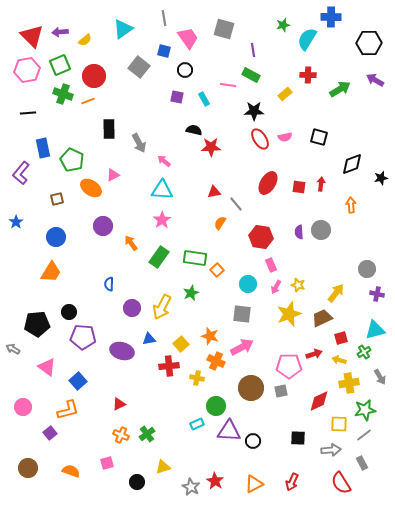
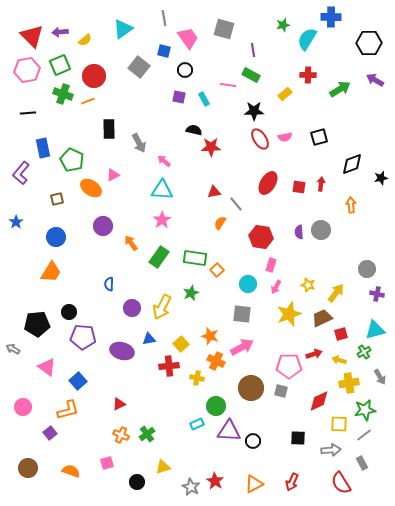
purple square at (177, 97): moved 2 px right
black square at (319, 137): rotated 30 degrees counterclockwise
pink rectangle at (271, 265): rotated 40 degrees clockwise
yellow star at (298, 285): moved 10 px right
red square at (341, 338): moved 4 px up
gray square at (281, 391): rotated 24 degrees clockwise
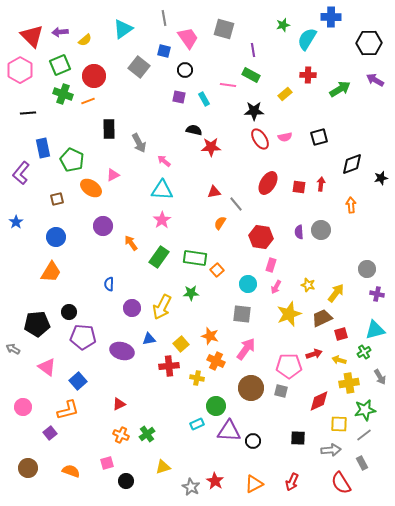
pink hexagon at (27, 70): moved 7 px left; rotated 20 degrees counterclockwise
green star at (191, 293): rotated 21 degrees clockwise
pink arrow at (242, 347): moved 4 px right, 2 px down; rotated 25 degrees counterclockwise
black circle at (137, 482): moved 11 px left, 1 px up
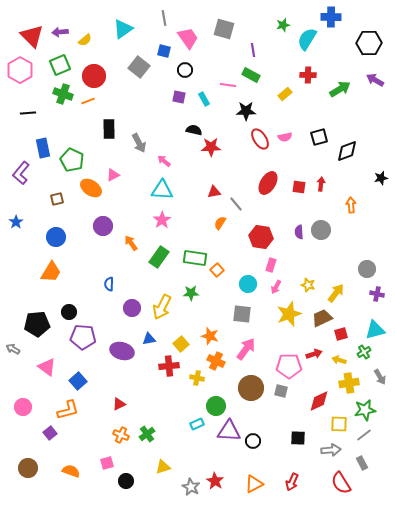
black star at (254, 111): moved 8 px left
black diamond at (352, 164): moved 5 px left, 13 px up
